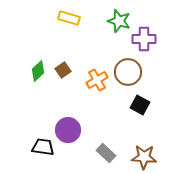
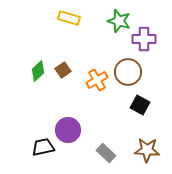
black trapezoid: rotated 20 degrees counterclockwise
brown star: moved 3 px right, 7 px up
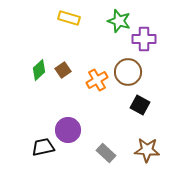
green diamond: moved 1 px right, 1 px up
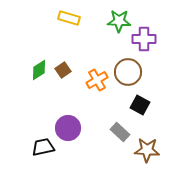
green star: rotated 15 degrees counterclockwise
green diamond: rotated 10 degrees clockwise
purple circle: moved 2 px up
gray rectangle: moved 14 px right, 21 px up
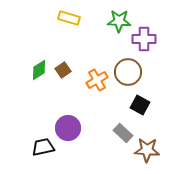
gray rectangle: moved 3 px right, 1 px down
